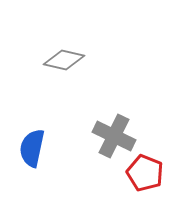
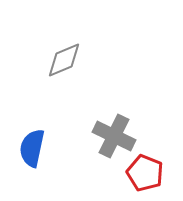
gray diamond: rotated 36 degrees counterclockwise
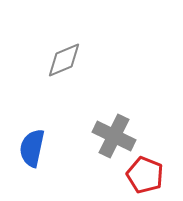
red pentagon: moved 2 px down
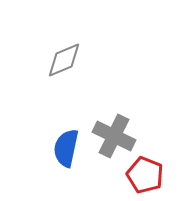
blue semicircle: moved 34 px right
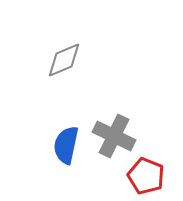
blue semicircle: moved 3 px up
red pentagon: moved 1 px right, 1 px down
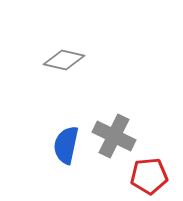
gray diamond: rotated 36 degrees clockwise
red pentagon: moved 3 px right; rotated 27 degrees counterclockwise
